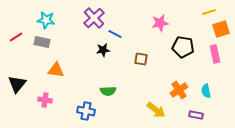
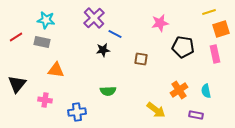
blue cross: moved 9 px left, 1 px down; rotated 18 degrees counterclockwise
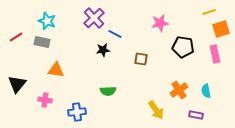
cyan star: moved 1 px right, 1 px down; rotated 12 degrees clockwise
yellow arrow: rotated 18 degrees clockwise
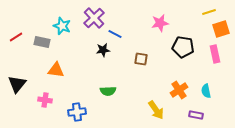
cyan star: moved 15 px right, 5 px down
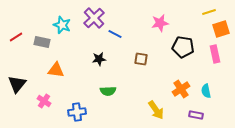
cyan star: moved 1 px up
black star: moved 4 px left, 9 px down
orange cross: moved 2 px right, 1 px up
pink cross: moved 1 px left, 1 px down; rotated 24 degrees clockwise
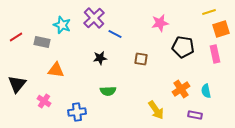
black star: moved 1 px right, 1 px up
purple rectangle: moved 1 px left
